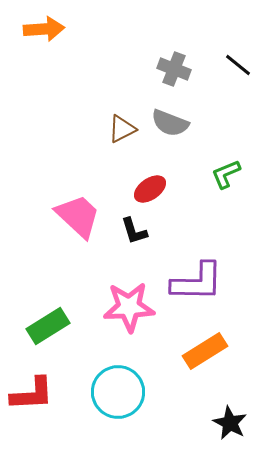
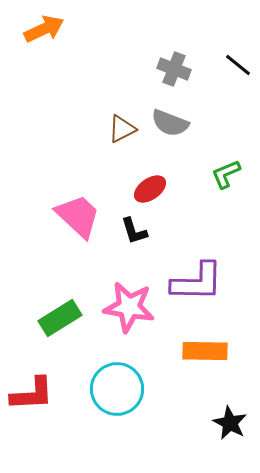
orange arrow: rotated 21 degrees counterclockwise
pink star: rotated 12 degrees clockwise
green rectangle: moved 12 px right, 8 px up
orange rectangle: rotated 33 degrees clockwise
cyan circle: moved 1 px left, 3 px up
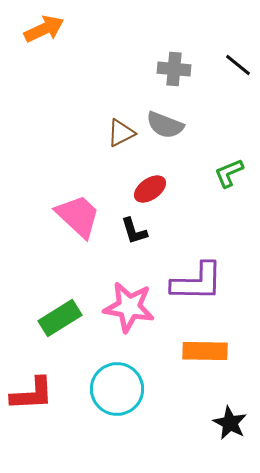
gray cross: rotated 16 degrees counterclockwise
gray semicircle: moved 5 px left, 2 px down
brown triangle: moved 1 px left, 4 px down
green L-shape: moved 3 px right, 1 px up
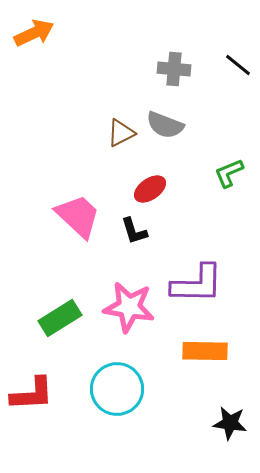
orange arrow: moved 10 px left, 4 px down
purple L-shape: moved 2 px down
black star: rotated 20 degrees counterclockwise
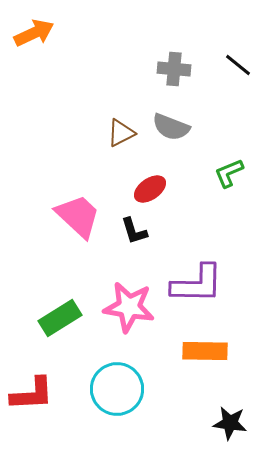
gray semicircle: moved 6 px right, 2 px down
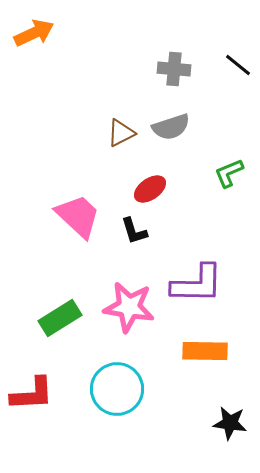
gray semicircle: rotated 39 degrees counterclockwise
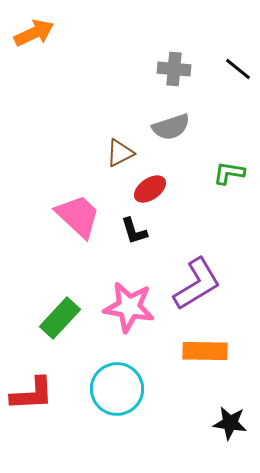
black line: moved 4 px down
brown triangle: moved 1 px left, 20 px down
green L-shape: rotated 32 degrees clockwise
purple L-shape: rotated 32 degrees counterclockwise
green rectangle: rotated 15 degrees counterclockwise
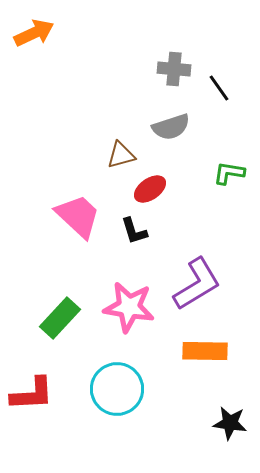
black line: moved 19 px left, 19 px down; rotated 16 degrees clockwise
brown triangle: moved 1 px right, 2 px down; rotated 12 degrees clockwise
